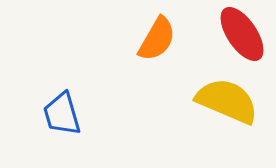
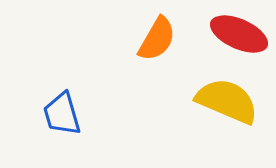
red ellipse: moved 3 px left; rotated 32 degrees counterclockwise
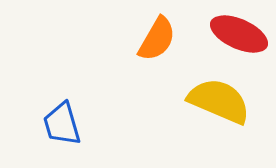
yellow semicircle: moved 8 px left
blue trapezoid: moved 10 px down
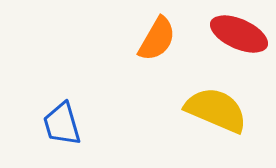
yellow semicircle: moved 3 px left, 9 px down
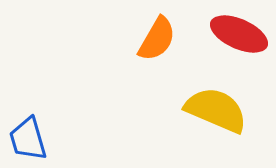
blue trapezoid: moved 34 px left, 15 px down
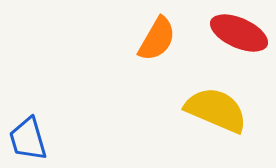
red ellipse: moved 1 px up
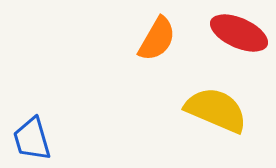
blue trapezoid: moved 4 px right
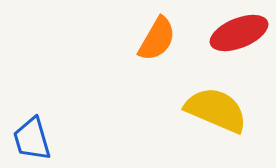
red ellipse: rotated 46 degrees counterclockwise
